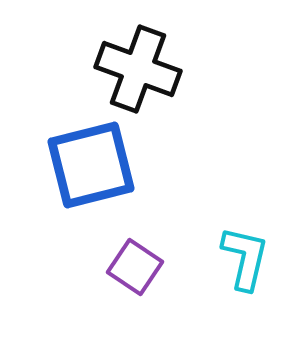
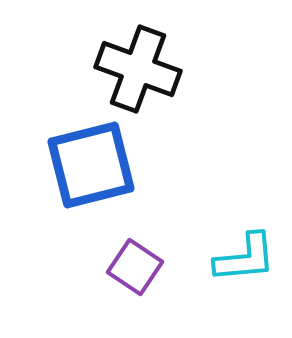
cyan L-shape: rotated 72 degrees clockwise
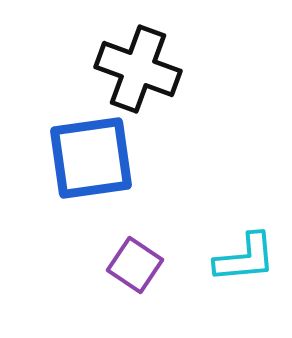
blue square: moved 7 px up; rotated 6 degrees clockwise
purple square: moved 2 px up
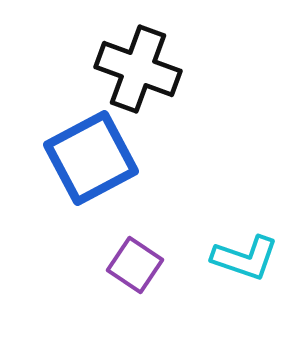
blue square: rotated 20 degrees counterclockwise
cyan L-shape: rotated 24 degrees clockwise
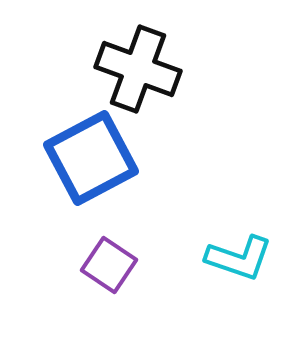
cyan L-shape: moved 6 px left
purple square: moved 26 px left
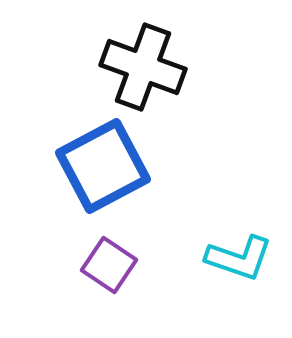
black cross: moved 5 px right, 2 px up
blue square: moved 12 px right, 8 px down
